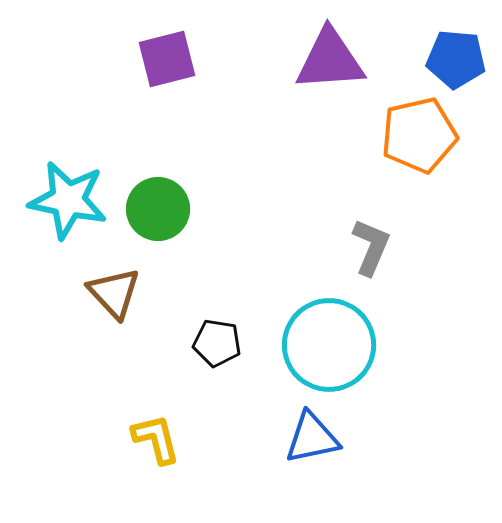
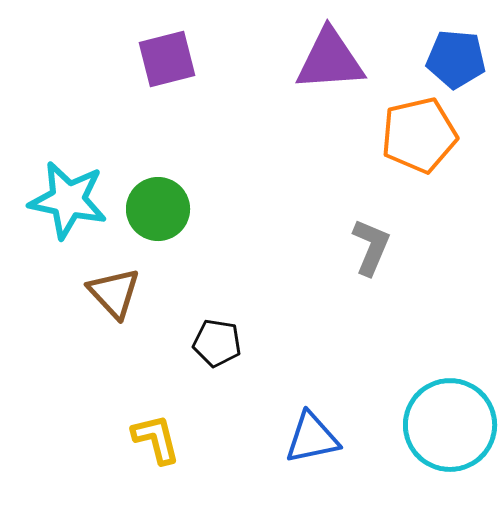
cyan circle: moved 121 px right, 80 px down
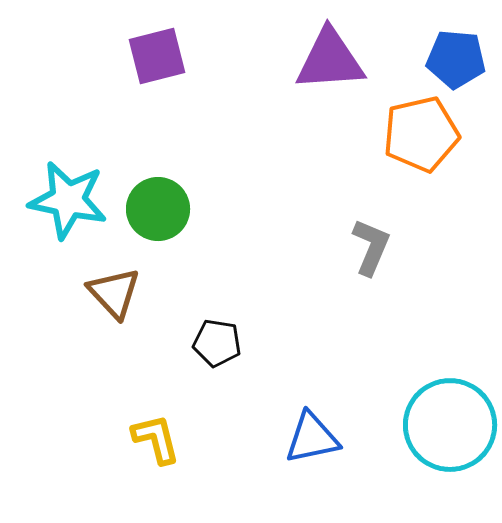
purple square: moved 10 px left, 3 px up
orange pentagon: moved 2 px right, 1 px up
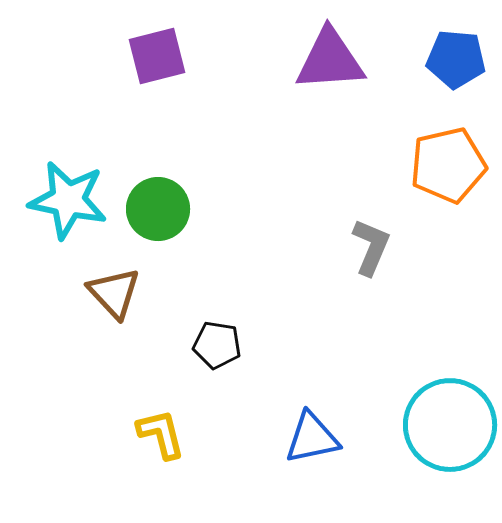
orange pentagon: moved 27 px right, 31 px down
black pentagon: moved 2 px down
yellow L-shape: moved 5 px right, 5 px up
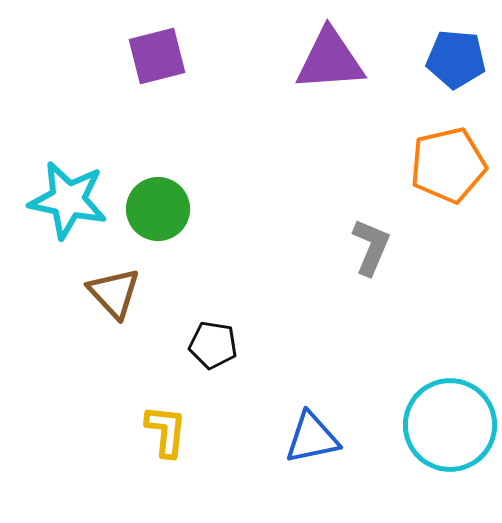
black pentagon: moved 4 px left
yellow L-shape: moved 5 px right, 3 px up; rotated 20 degrees clockwise
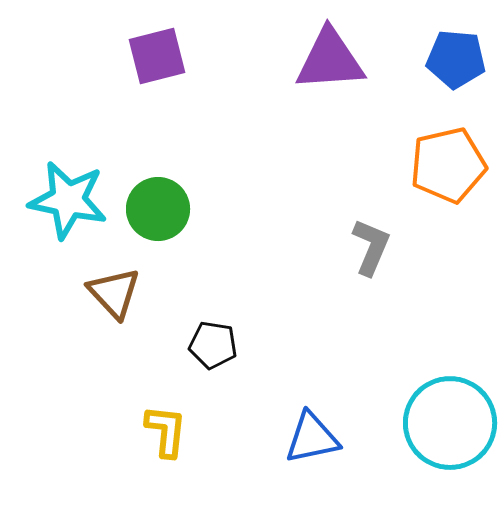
cyan circle: moved 2 px up
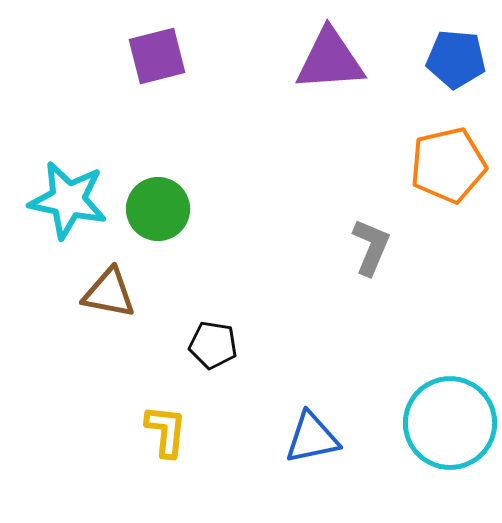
brown triangle: moved 5 px left; rotated 36 degrees counterclockwise
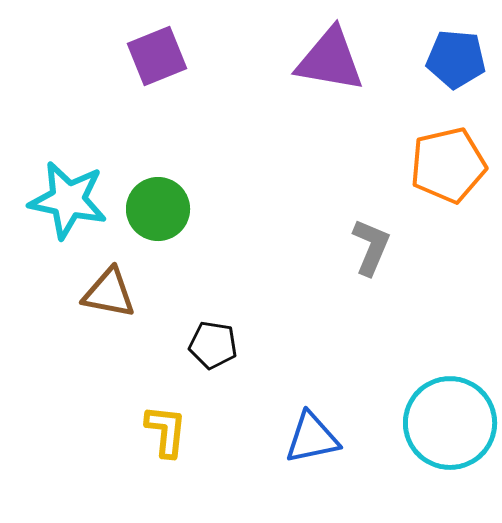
purple square: rotated 8 degrees counterclockwise
purple triangle: rotated 14 degrees clockwise
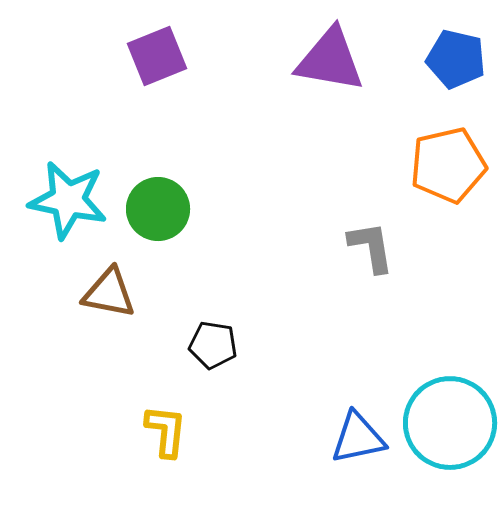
blue pentagon: rotated 8 degrees clockwise
gray L-shape: rotated 32 degrees counterclockwise
blue triangle: moved 46 px right
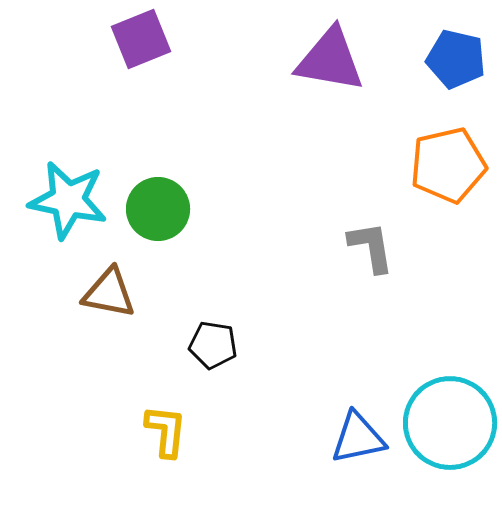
purple square: moved 16 px left, 17 px up
